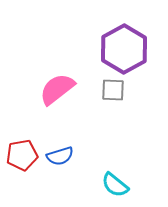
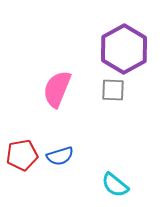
pink semicircle: rotated 30 degrees counterclockwise
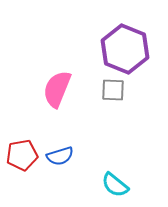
purple hexagon: moved 1 px right; rotated 9 degrees counterclockwise
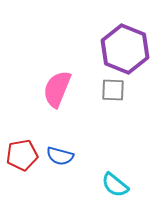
blue semicircle: rotated 32 degrees clockwise
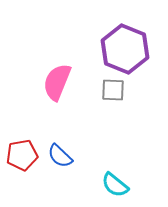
pink semicircle: moved 7 px up
blue semicircle: rotated 28 degrees clockwise
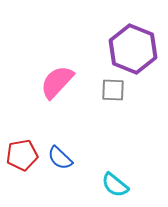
purple hexagon: moved 8 px right
pink semicircle: rotated 21 degrees clockwise
blue semicircle: moved 2 px down
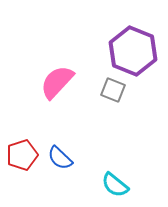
purple hexagon: moved 2 px down
gray square: rotated 20 degrees clockwise
red pentagon: rotated 8 degrees counterclockwise
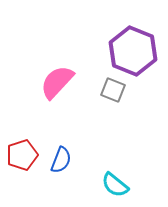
blue semicircle: moved 1 px right, 2 px down; rotated 112 degrees counterclockwise
